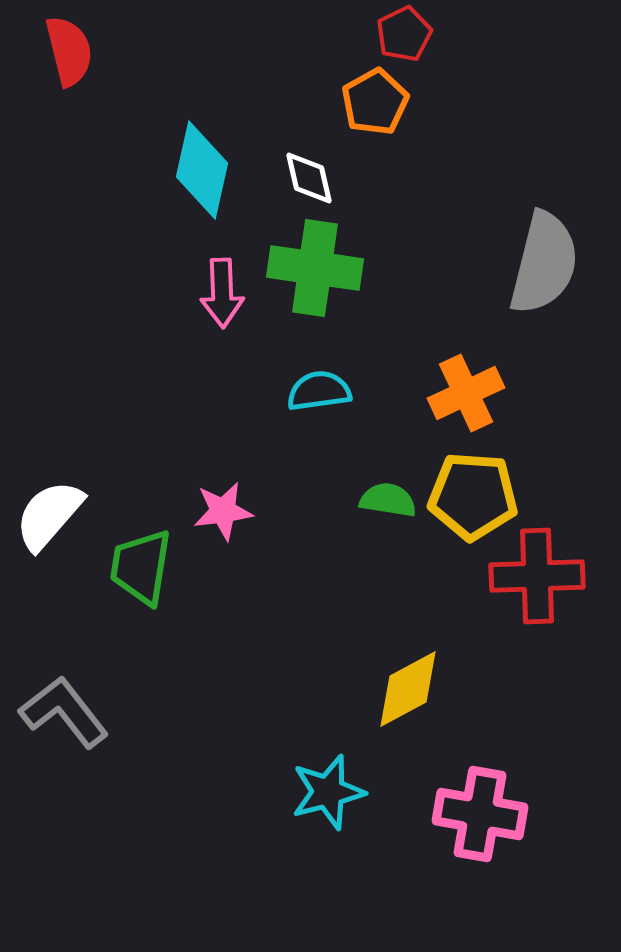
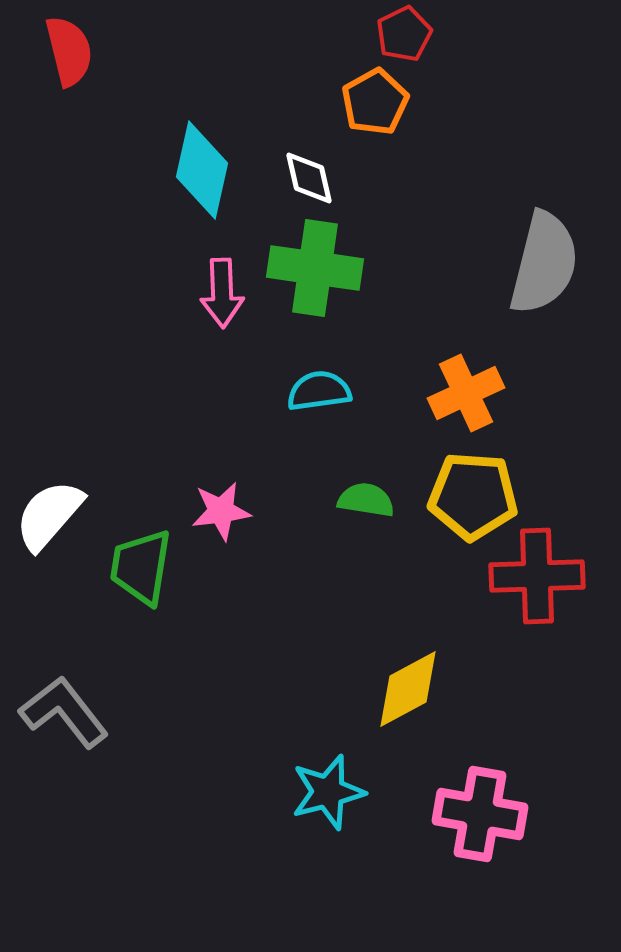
green semicircle: moved 22 px left
pink star: moved 2 px left
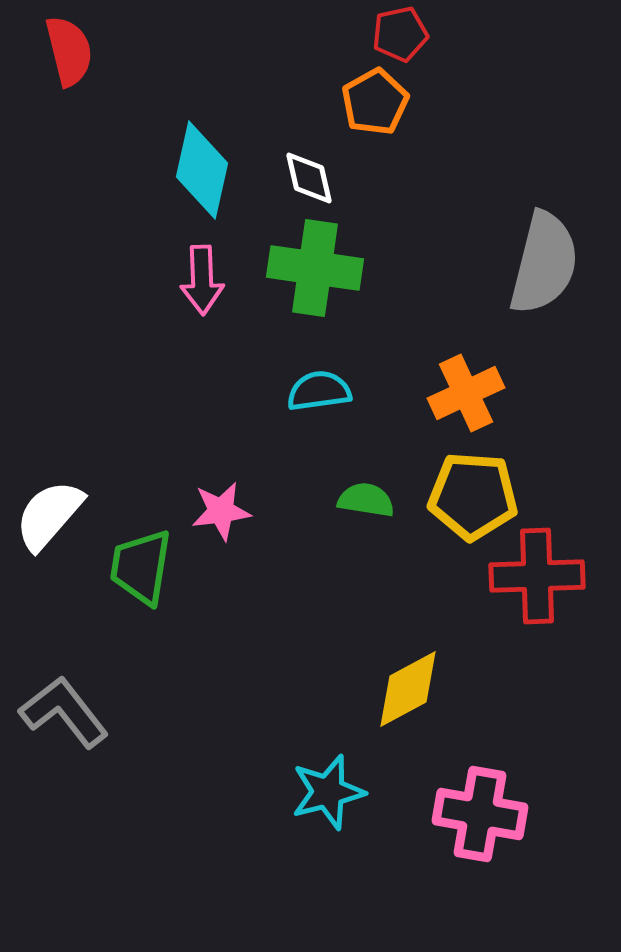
red pentagon: moved 4 px left; rotated 14 degrees clockwise
pink arrow: moved 20 px left, 13 px up
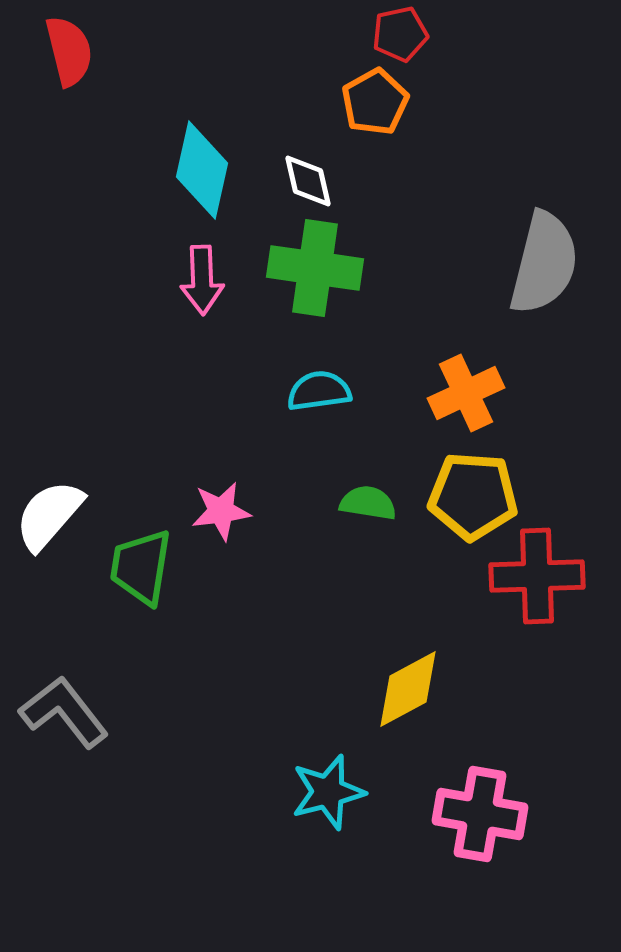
white diamond: moved 1 px left, 3 px down
green semicircle: moved 2 px right, 3 px down
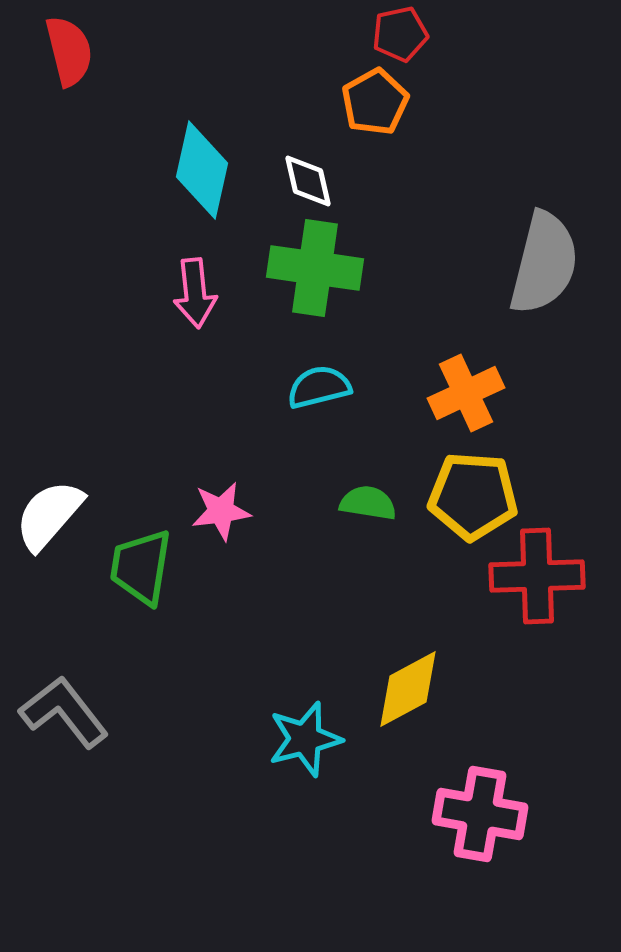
pink arrow: moved 7 px left, 13 px down; rotated 4 degrees counterclockwise
cyan semicircle: moved 4 px up; rotated 6 degrees counterclockwise
cyan star: moved 23 px left, 53 px up
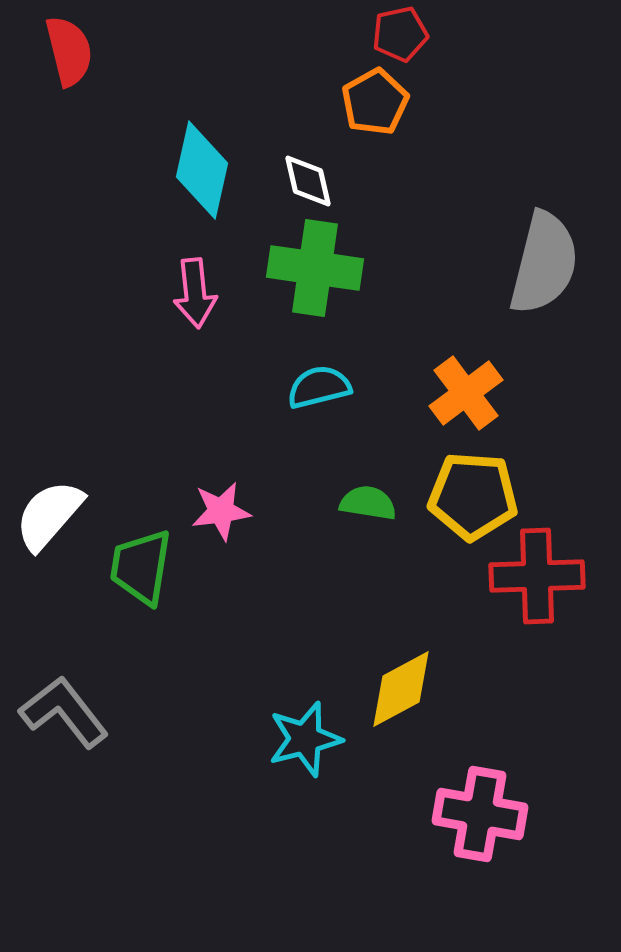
orange cross: rotated 12 degrees counterclockwise
yellow diamond: moved 7 px left
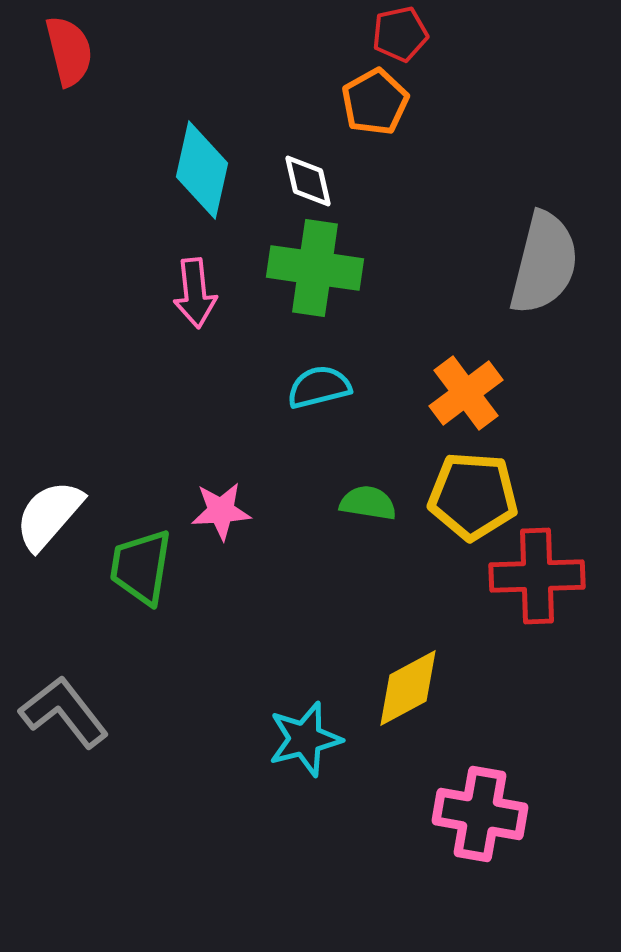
pink star: rotated 4 degrees clockwise
yellow diamond: moved 7 px right, 1 px up
